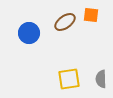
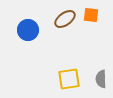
brown ellipse: moved 3 px up
blue circle: moved 1 px left, 3 px up
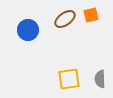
orange square: rotated 21 degrees counterclockwise
gray semicircle: moved 1 px left
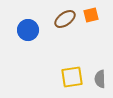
yellow square: moved 3 px right, 2 px up
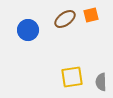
gray semicircle: moved 1 px right, 3 px down
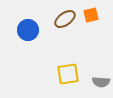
yellow square: moved 4 px left, 3 px up
gray semicircle: rotated 84 degrees counterclockwise
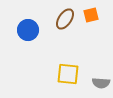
brown ellipse: rotated 20 degrees counterclockwise
yellow square: rotated 15 degrees clockwise
gray semicircle: moved 1 px down
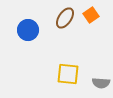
orange square: rotated 21 degrees counterclockwise
brown ellipse: moved 1 px up
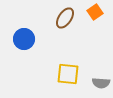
orange square: moved 4 px right, 3 px up
blue circle: moved 4 px left, 9 px down
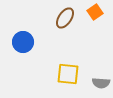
blue circle: moved 1 px left, 3 px down
